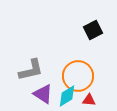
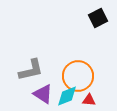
black square: moved 5 px right, 12 px up
cyan diamond: rotated 10 degrees clockwise
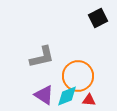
gray L-shape: moved 11 px right, 13 px up
purple triangle: moved 1 px right, 1 px down
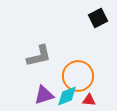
gray L-shape: moved 3 px left, 1 px up
purple triangle: rotated 50 degrees counterclockwise
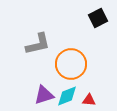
gray L-shape: moved 1 px left, 12 px up
orange circle: moved 7 px left, 12 px up
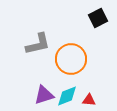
orange circle: moved 5 px up
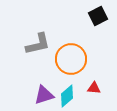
black square: moved 2 px up
cyan diamond: rotated 20 degrees counterclockwise
red triangle: moved 5 px right, 12 px up
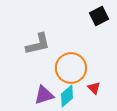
black square: moved 1 px right
orange circle: moved 9 px down
red triangle: rotated 40 degrees clockwise
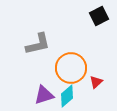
red triangle: moved 2 px right, 6 px up; rotated 32 degrees clockwise
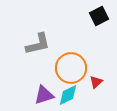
cyan diamond: moved 1 px right, 1 px up; rotated 15 degrees clockwise
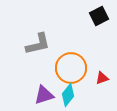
red triangle: moved 6 px right, 4 px up; rotated 24 degrees clockwise
cyan diamond: rotated 25 degrees counterclockwise
